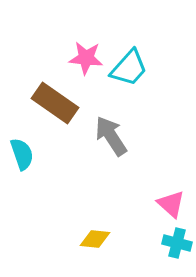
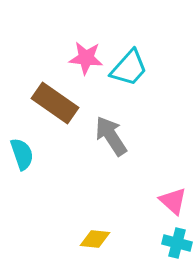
pink triangle: moved 2 px right, 3 px up
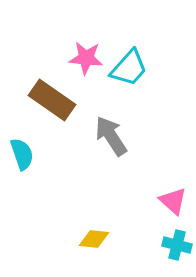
brown rectangle: moved 3 px left, 3 px up
yellow diamond: moved 1 px left
cyan cross: moved 2 px down
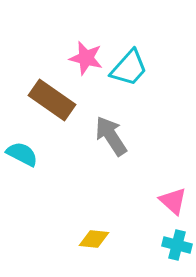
pink star: rotated 8 degrees clockwise
cyan semicircle: rotated 44 degrees counterclockwise
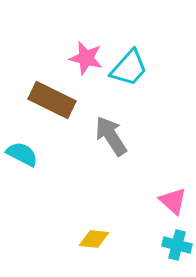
brown rectangle: rotated 9 degrees counterclockwise
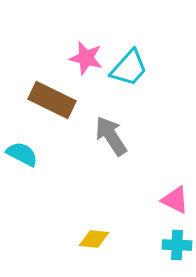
pink triangle: moved 2 px right, 1 px up; rotated 16 degrees counterclockwise
cyan cross: rotated 12 degrees counterclockwise
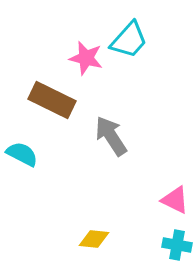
cyan trapezoid: moved 28 px up
cyan cross: rotated 8 degrees clockwise
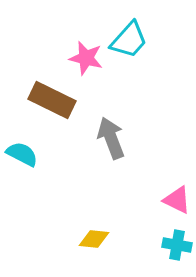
gray arrow: moved 2 px down; rotated 12 degrees clockwise
pink triangle: moved 2 px right
